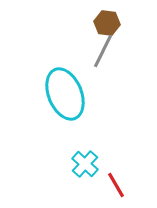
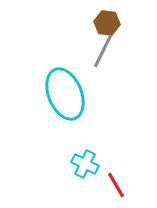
cyan cross: rotated 16 degrees counterclockwise
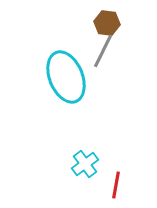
cyan ellipse: moved 1 px right, 17 px up
cyan cross: rotated 28 degrees clockwise
red line: rotated 40 degrees clockwise
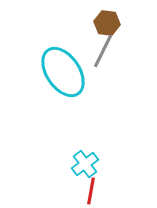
cyan ellipse: moved 3 px left, 5 px up; rotated 12 degrees counterclockwise
red line: moved 25 px left, 6 px down
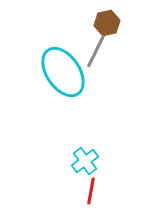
brown hexagon: rotated 20 degrees counterclockwise
gray line: moved 7 px left
cyan cross: moved 3 px up
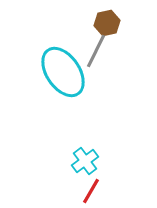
red line: rotated 20 degrees clockwise
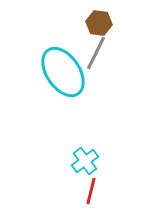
brown hexagon: moved 8 px left; rotated 20 degrees clockwise
gray line: moved 2 px down
red line: rotated 16 degrees counterclockwise
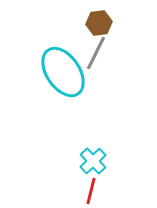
brown hexagon: rotated 15 degrees counterclockwise
cyan cross: moved 8 px right; rotated 8 degrees counterclockwise
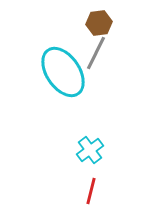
cyan cross: moved 3 px left, 11 px up; rotated 8 degrees clockwise
